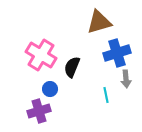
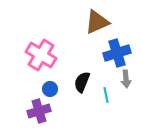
brown triangle: moved 2 px left; rotated 8 degrees counterclockwise
black semicircle: moved 10 px right, 15 px down
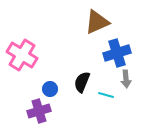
pink cross: moved 19 px left
cyan line: rotated 63 degrees counterclockwise
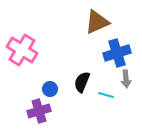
pink cross: moved 5 px up
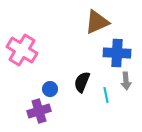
blue cross: rotated 20 degrees clockwise
gray arrow: moved 2 px down
cyan line: rotated 63 degrees clockwise
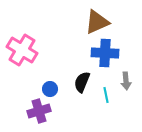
blue cross: moved 12 px left
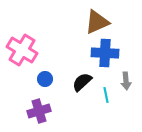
black semicircle: rotated 25 degrees clockwise
blue circle: moved 5 px left, 10 px up
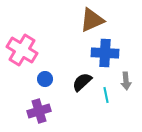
brown triangle: moved 5 px left, 2 px up
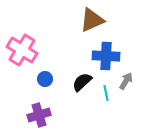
blue cross: moved 1 px right, 3 px down
gray arrow: rotated 144 degrees counterclockwise
cyan line: moved 2 px up
purple cross: moved 4 px down
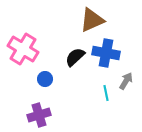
pink cross: moved 1 px right, 1 px up
blue cross: moved 3 px up; rotated 8 degrees clockwise
black semicircle: moved 7 px left, 25 px up
